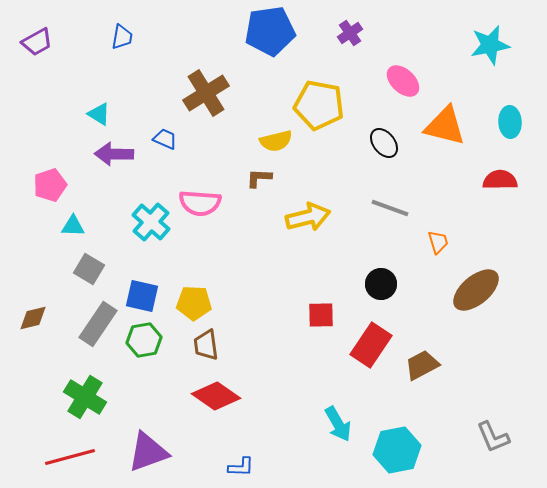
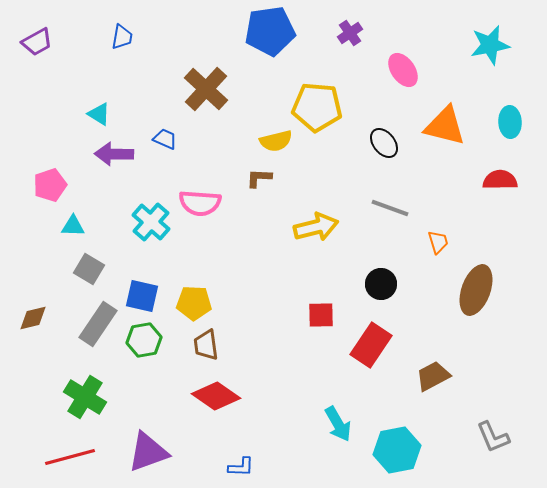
pink ellipse at (403, 81): moved 11 px up; rotated 12 degrees clockwise
brown cross at (206, 93): moved 4 px up; rotated 15 degrees counterclockwise
yellow pentagon at (319, 105): moved 2 px left, 2 px down; rotated 6 degrees counterclockwise
yellow arrow at (308, 217): moved 8 px right, 10 px down
brown ellipse at (476, 290): rotated 30 degrees counterclockwise
brown trapezoid at (422, 365): moved 11 px right, 11 px down
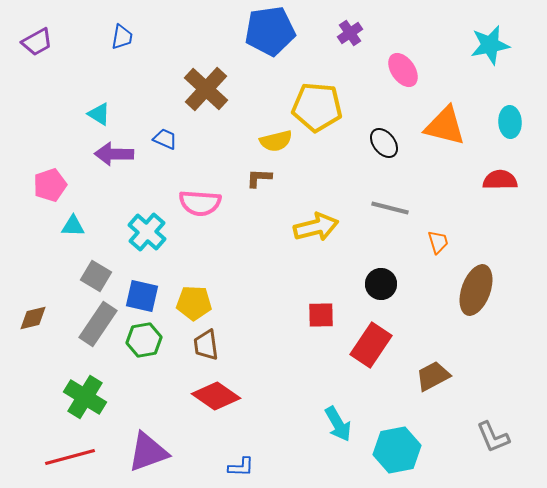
gray line at (390, 208): rotated 6 degrees counterclockwise
cyan cross at (151, 222): moved 4 px left, 10 px down
gray square at (89, 269): moved 7 px right, 7 px down
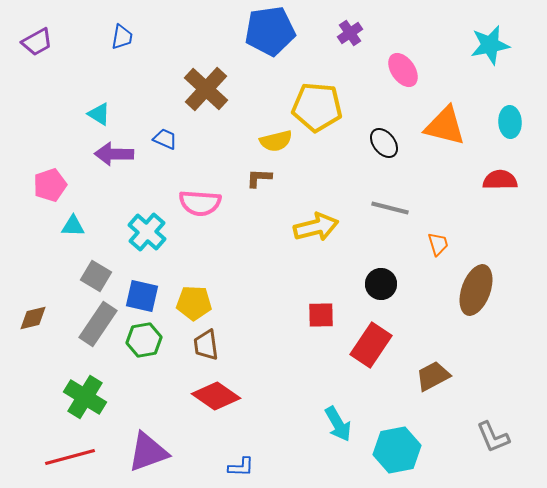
orange trapezoid at (438, 242): moved 2 px down
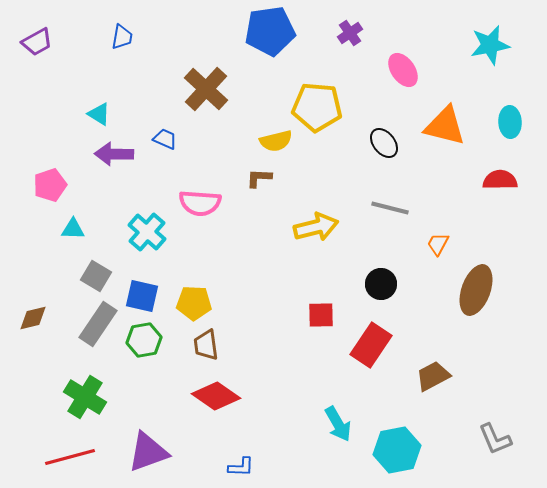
cyan triangle at (73, 226): moved 3 px down
orange trapezoid at (438, 244): rotated 135 degrees counterclockwise
gray L-shape at (493, 437): moved 2 px right, 2 px down
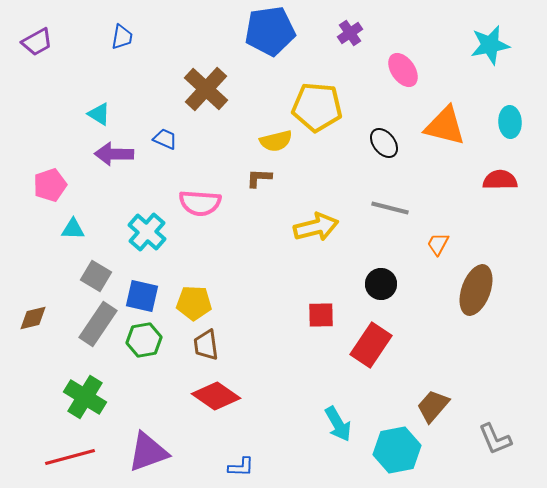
brown trapezoid at (433, 376): moved 30 px down; rotated 21 degrees counterclockwise
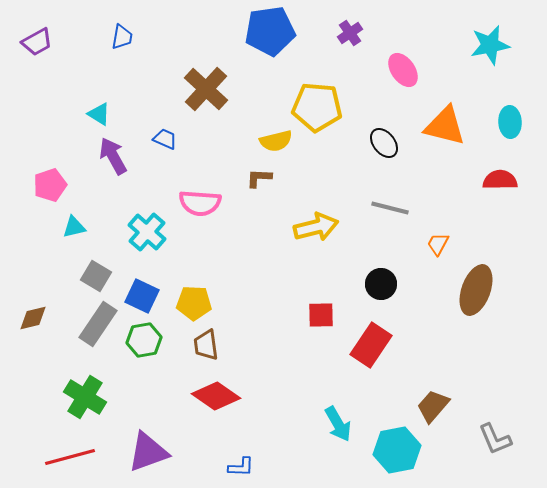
purple arrow at (114, 154): moved 1 px left, 2 px down; rotated 60 degrees clockwise
cyan triangle at (73, 229): moved 1 px right, 2 px up; rotated 15 degrees counterclockwise
blue square at (142, 296): rotated 12 degrees clockwise
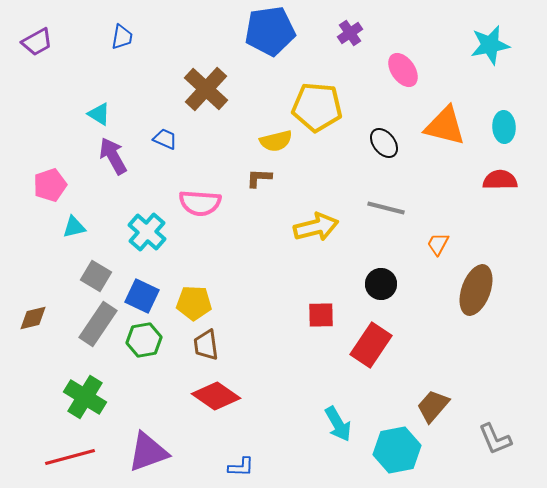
cyan ellipse at (510, 122): moved 6 px left, 5 px down
gray line at (390, 208): moved 4 px left
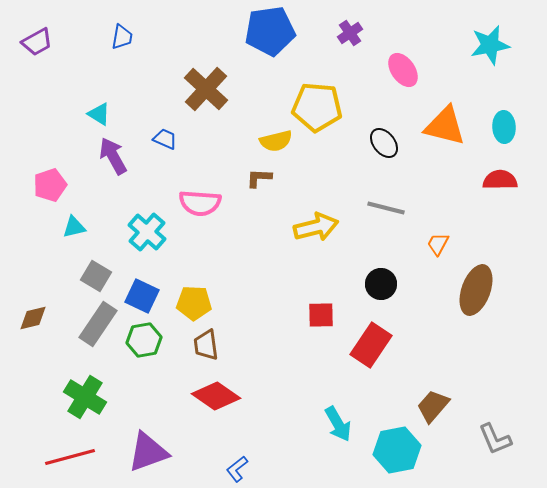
blue L-shape at (241, 467): moved 4 px left, 2 px down; rotated 140 degrees clockwise
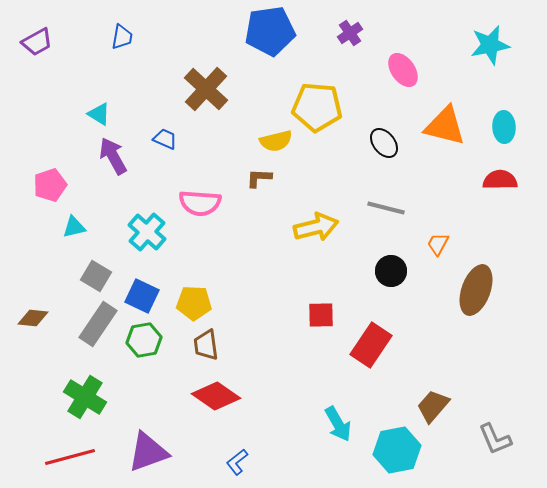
black circle at (381, 284): moved 10 px right, 13 px up
brown diamond at (33, 318): rotated 20 degrees clockwise
blue L-shape at (237, 469): moved 7 px up
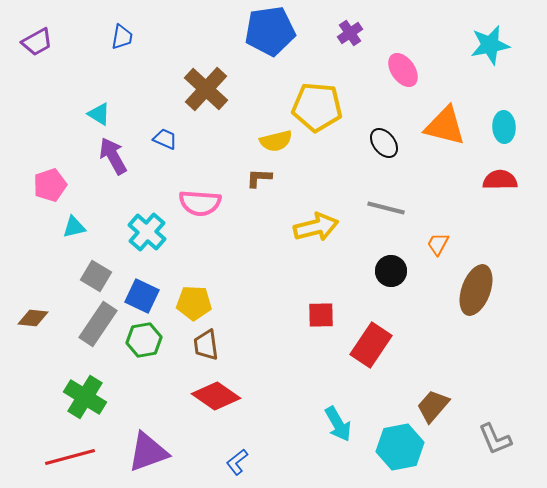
cyan hexagon at (397, 450): moved 3 px right, 3 px up
